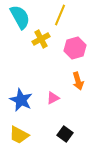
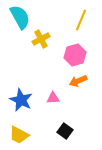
yellow line: moved 21 px right, 5 px down
pink hexagon: moved 7 px down
orange arrow: rotated 84 degrees clockwise
pink triangle: rotated 24 degrees clockwise
black square: moved 3 px up
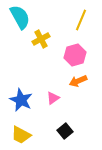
pink triangle: rotated 32 degrees counterclockwise
black square: rotated 14 degrees clockwise
yellow trapezoid: moved 2 px right
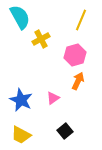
orange arrow: rotated 138 degrees clockwise
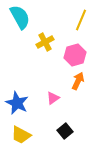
yellow cross: moved 4 px right, 3 px down
blue star: moved 4 px left, 3 px down
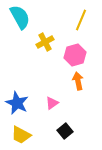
orange arrow: rotated 36 degrees counterclockwise
pink triangle: moved 1 px left, 5 px down
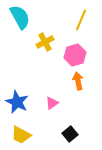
blue star: moved 1 px up
black square: moved 5 px right, 3 px down
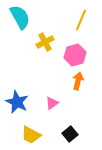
orange arrow: rotated 24 degrees clockwise
yellow trapezoid: moved 10 px right
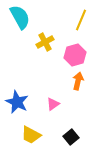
pink triangle: moved 1 px right, 1 px down
black square: moved 1 px right, 3 px down
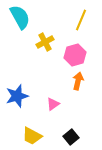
blue star: moved 6 px up; rotated 30 degrees clockwise
yellow trapezoid: moved 1 px right, 1 px down
